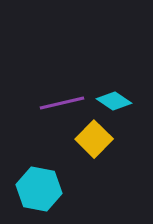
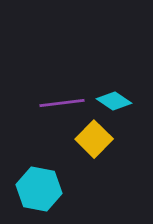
purple line: rotated 6 degrees clockwise
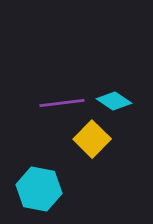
yellow square: moved 2 px left
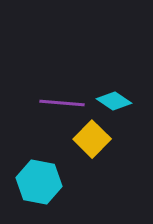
purple line: rotated 12 degrees clockwise
cyan hexagon: moved 7 px up
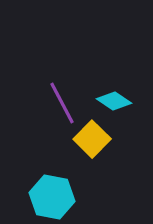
purple line: rotated 57 degrees clockwise
cyan hexagon: moved 13 px right, 15 px down
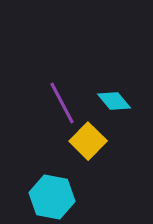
cyan diamond: rotated 16 degrees clockwise
yellow square: moved 4 px left, 2 px down
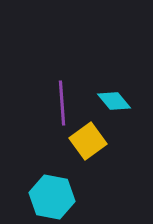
purple line: rotated 24 degrees clockwise
yellow square: rotated 9 degrees clockwise
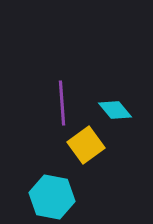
cyan diamond: moved 1 px right, 9 px down
yellow square: moved 2 px left, 4 px down
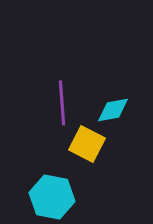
cyan diamond: moved 2 px left; rotated 60 degrees counterclockwise
yellow square: moved 1 px right, 1 px up; rotated 27 degrees counterclockwise
